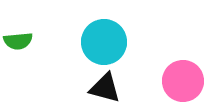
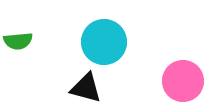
black triangle: moved 19 px left
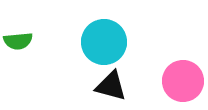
black triangle: moved 25 px right, 2 px up
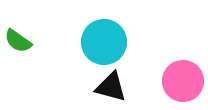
green semicircle: rotated 40 degrees clockwise
black triangle: moved 1 px down
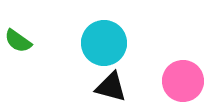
cyan circle: moved 1 px down
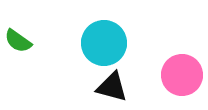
pink circle: moved 1 px left, 6 px up
black triangle: moved 1 px right
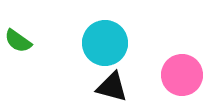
cyan circle: moved 1 px right
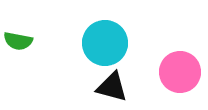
green semicircle: rotated 24 degrees counterclockwise
pink circle: moved 2 px left, 3 px up
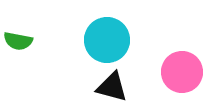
cyan circle: moved 2 px right, 3 px up
pink circle: moved 2 px right
